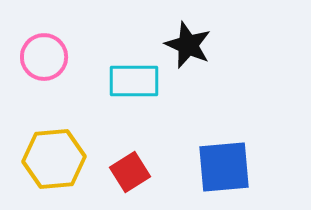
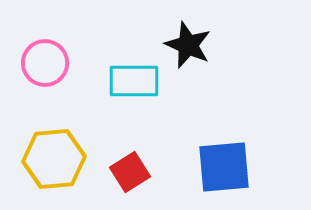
pink circle: moved 1 px right, 6 px down
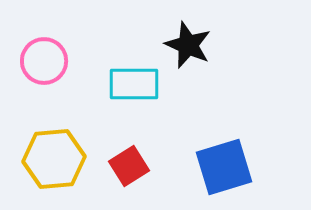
pink circle: moved 1 px left, 2 px up
cyan rectangle: moved 3 px down
blue square: rotated 12 degrees counterclockwise
red square: moved 1 px left, 6 px up
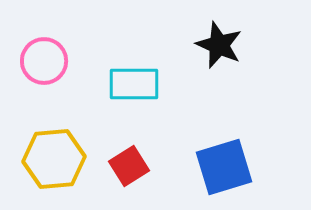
black star: moved 31 px right
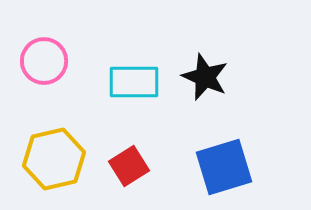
black star: moved 14 px left, 32 px down
cyan rectangle: moved 2 px up
yellow hexagon: rotated 8 degrees counterclockwise
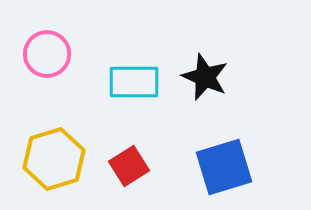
pink circle: moved 3 px right, 7 px up
yellow hexagon: rotated 4 degrees counterclockwise
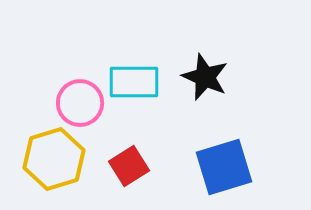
pink circle: moved 33 px right, 49 px down
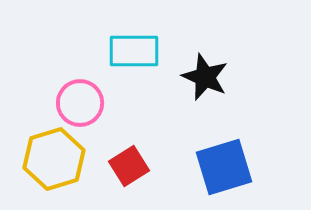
cyan rectangle: moved 31 px up
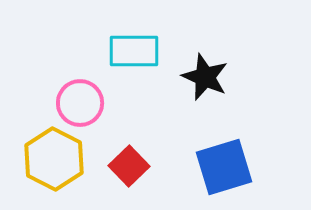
yellow hexagon: rotated 16 degrees counterclockwise
red square: rotated 12 degrees counterclockwise
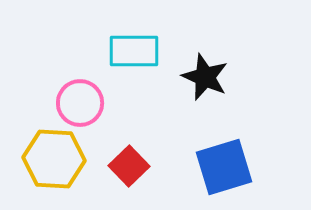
yellow hexagon: rotated 24 degrees counterclockwise
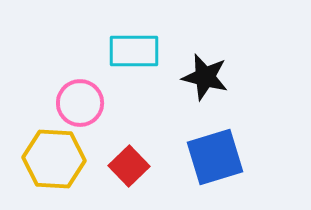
black star: rotated 9 degrees counterclockwise
blue square: moved 9 px left, 10 px up
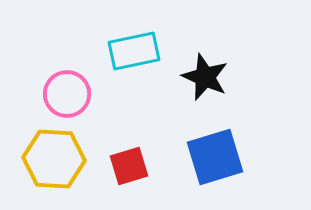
cyan rectangle: rotated 12 degrees counterclockwise
black star: rotated 9 degrees clockwise
pink circle: moved 13 px left, 9 px up
red square: rotated 27 degrees clockwise
